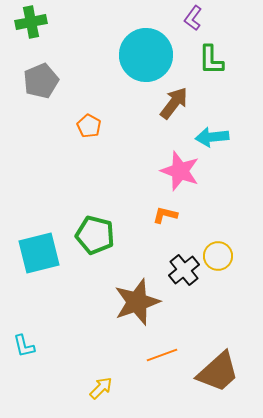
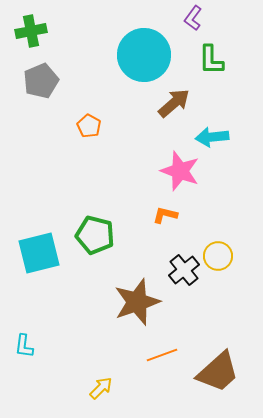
green cross: moved 9 px down
cyan circle: moved 2 px left
brown arrow: rotated 12 degrees clockwise
cyan L-shape: rotated 20 degrees clockwise
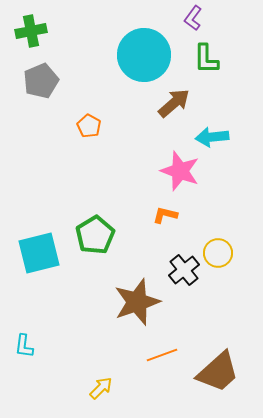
green L-shape: moved 5 px left, 1 px up
green pentagon: rotated 27 degrees clockwise
yellow circle: moved 3 px up
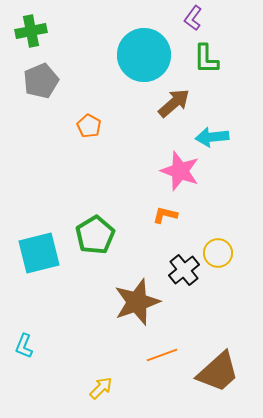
cyan L-shape: rotated 15 degrees clockwise
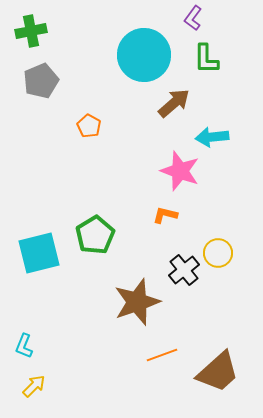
yellow arrow: moved 67 px left, 2 px up
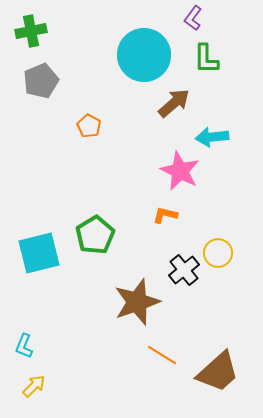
pink star: rotated 6 degrees clockwise
orange line: rotated 52 degrees clockwise
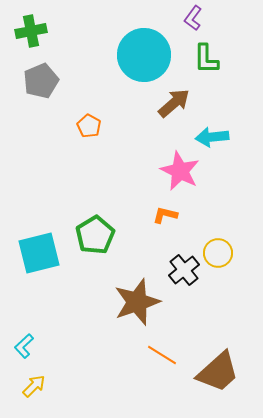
cyan L-shape: rotated 25 degrees clockwise
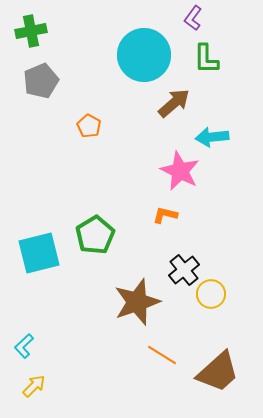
yellow circle: moved 7 px left, 41 px down
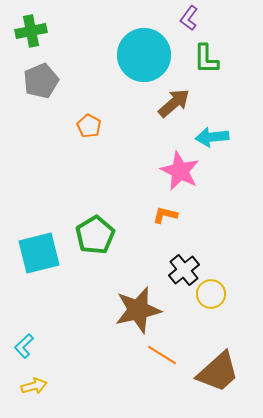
purple L-shape: moved 4 px left
brown star: moved 1 px right, 8 px down; rotated 6 degrees clockwise
yellow arrow: rotated 30 degrees clockwise
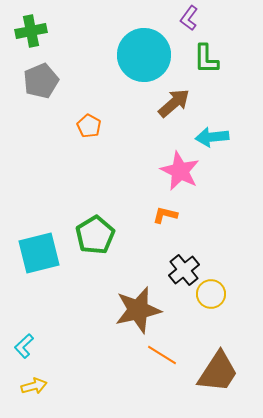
brown trapezoid: rotated 15 degrees counterclockwise
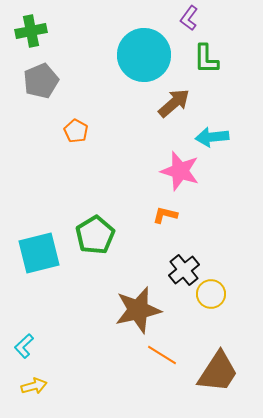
orange pentagon: moved 13 px left, 5 px down
pink star: rotated 9 degrees counterclockwise
